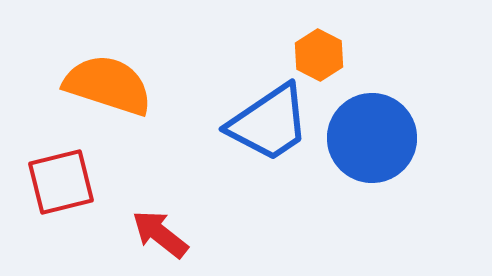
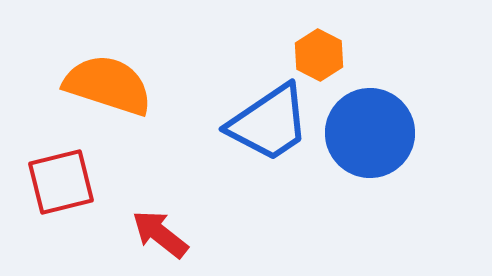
blue circle: moved 2 px left, 5 px up
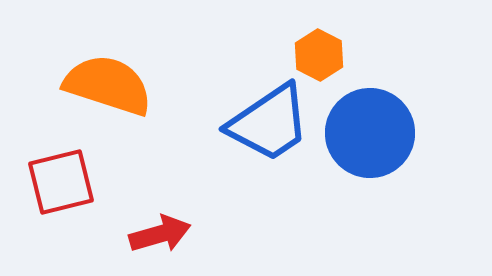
red arrow: rotated 126 degrees clockwise
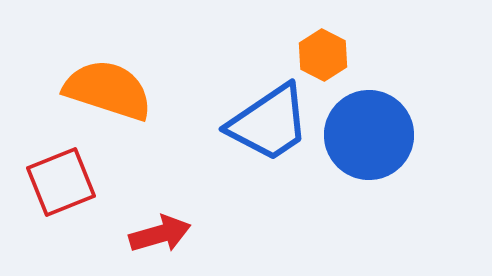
orange hexagon: moved 4 px right
orange semicircle: moved 5 px down
blue circle: moved 1 px left, 2 px down
red square: rotated 8 degrees counterclockwise
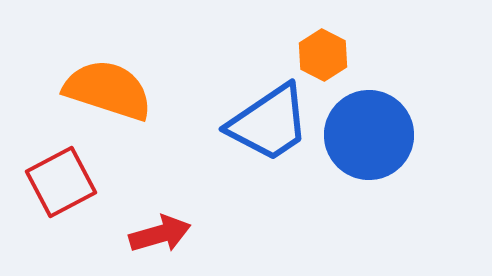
red square: rotated 6 degrees counterclockwise
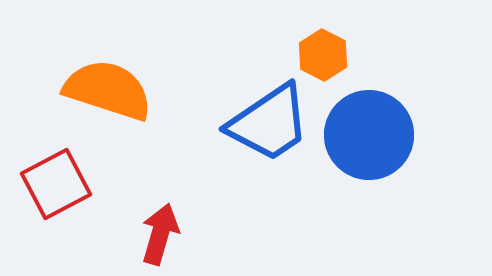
red square: moved 5 px left, 2 px down
red arrow: rotated 58 degrees counterclockwise
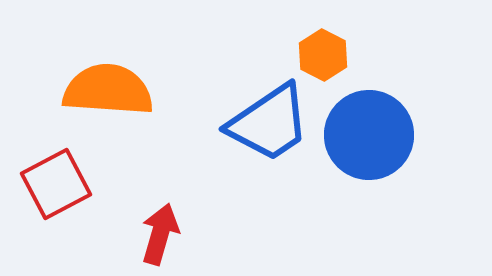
orange semicircle: rotated 14 degrees counterclockwise
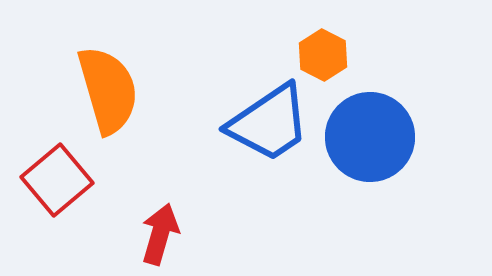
orange semicircle: rotated 70 degrees clockwise
blue circle: moved 1 px right, 2 px down
red square: moved 1 px right, 4 px up; rotated 12 degrees counterclockwise
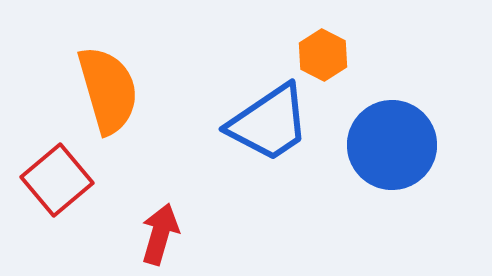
blue circle: moved 22 px right, 8 px down
